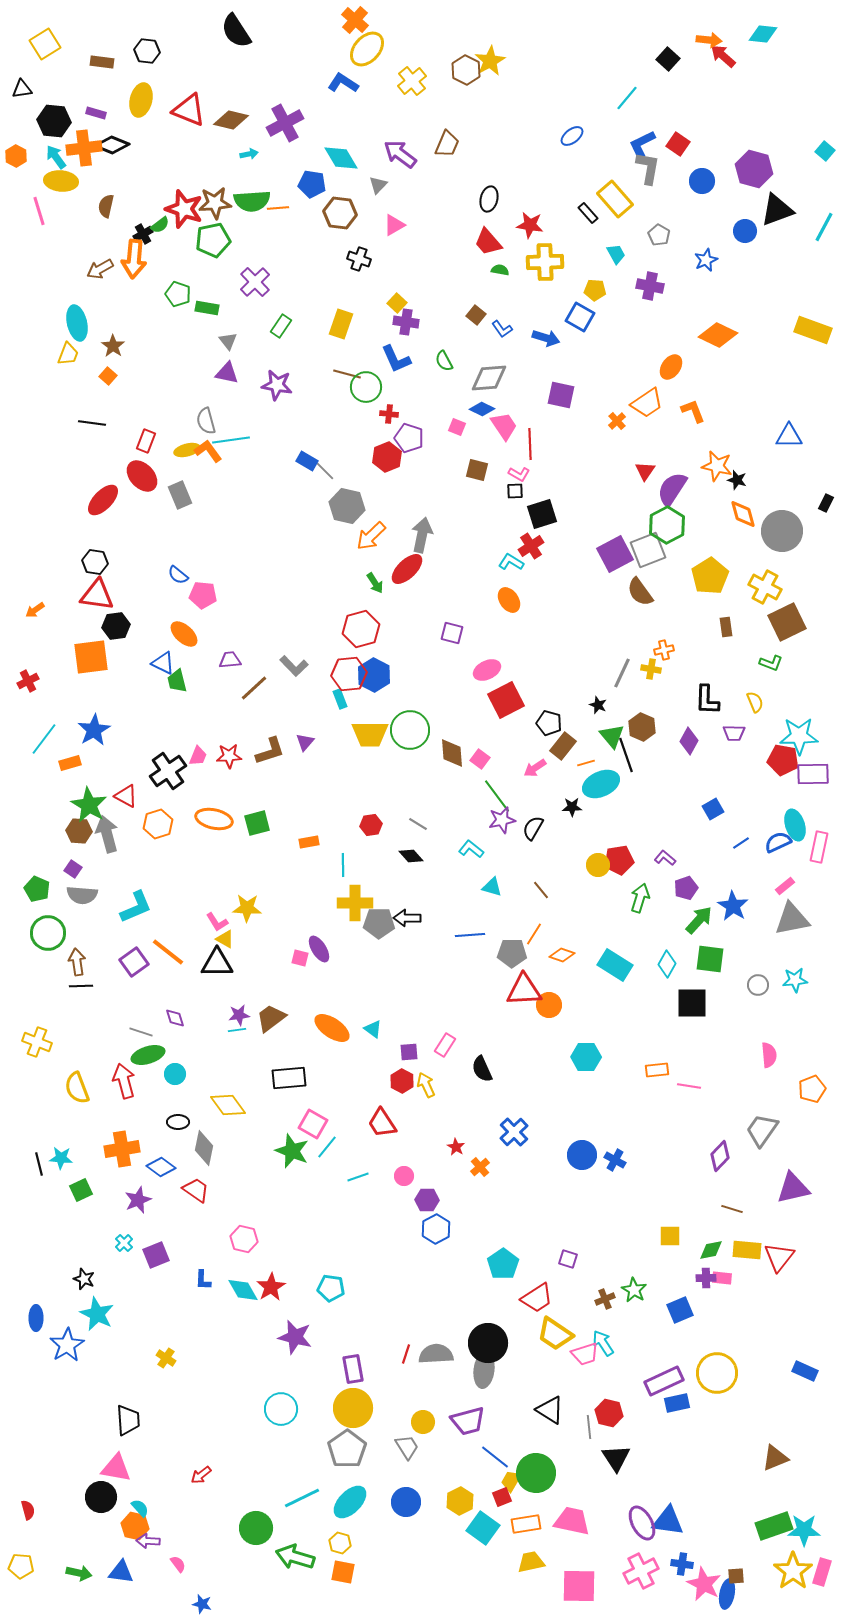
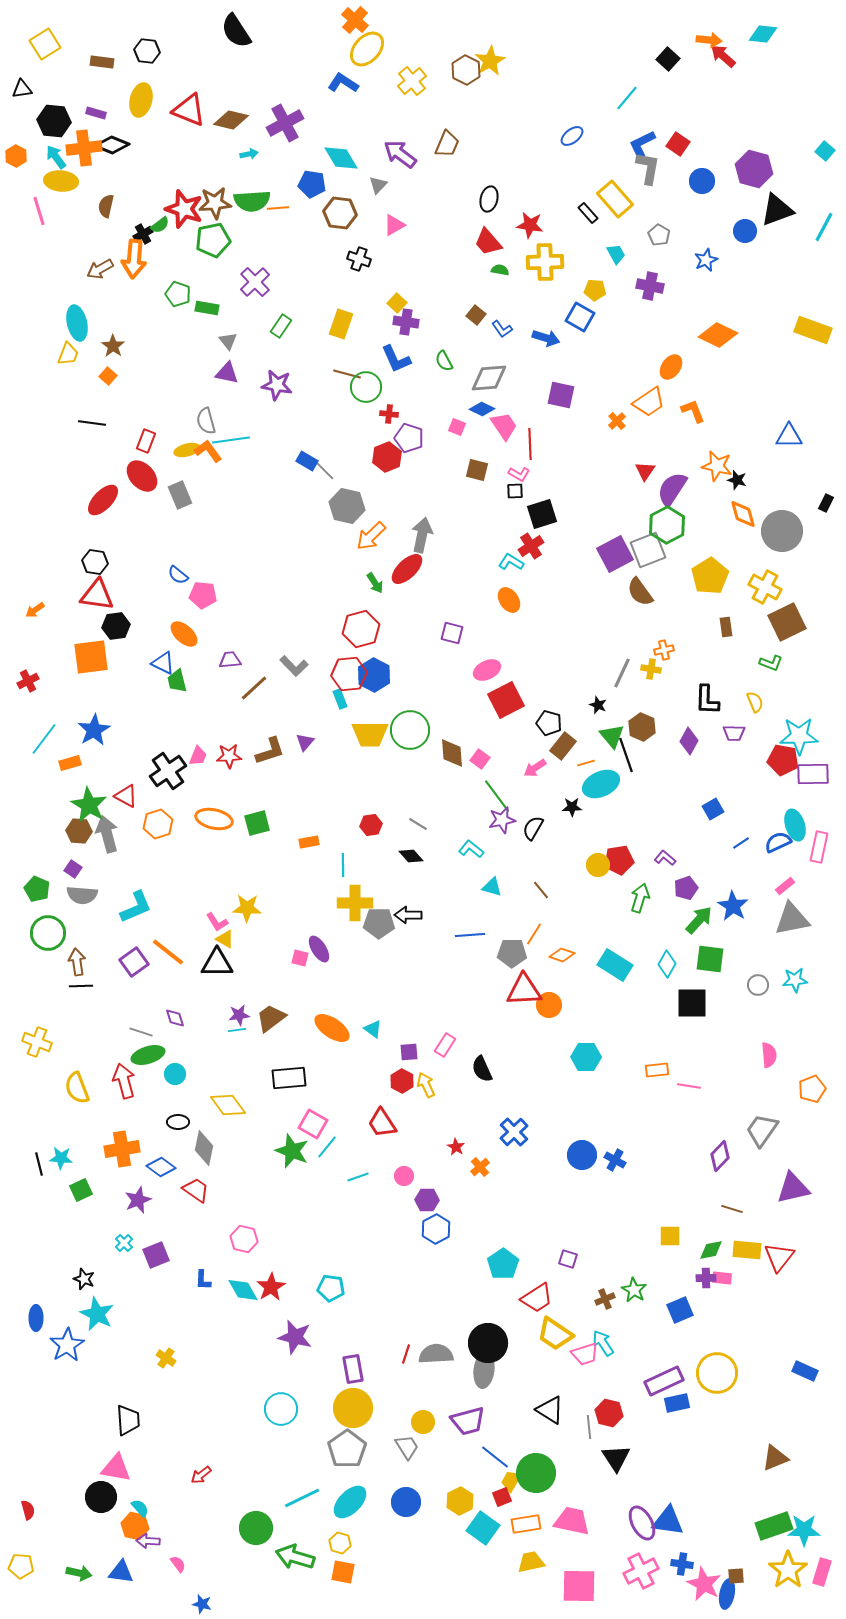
orange trapezoid at (647, 403): moved 2 px right, 1 px up
black arrow at (407, 918): moved 1 px right, 3 px up
yellow star at (793, 1571): moved 5 px left, 1 px up
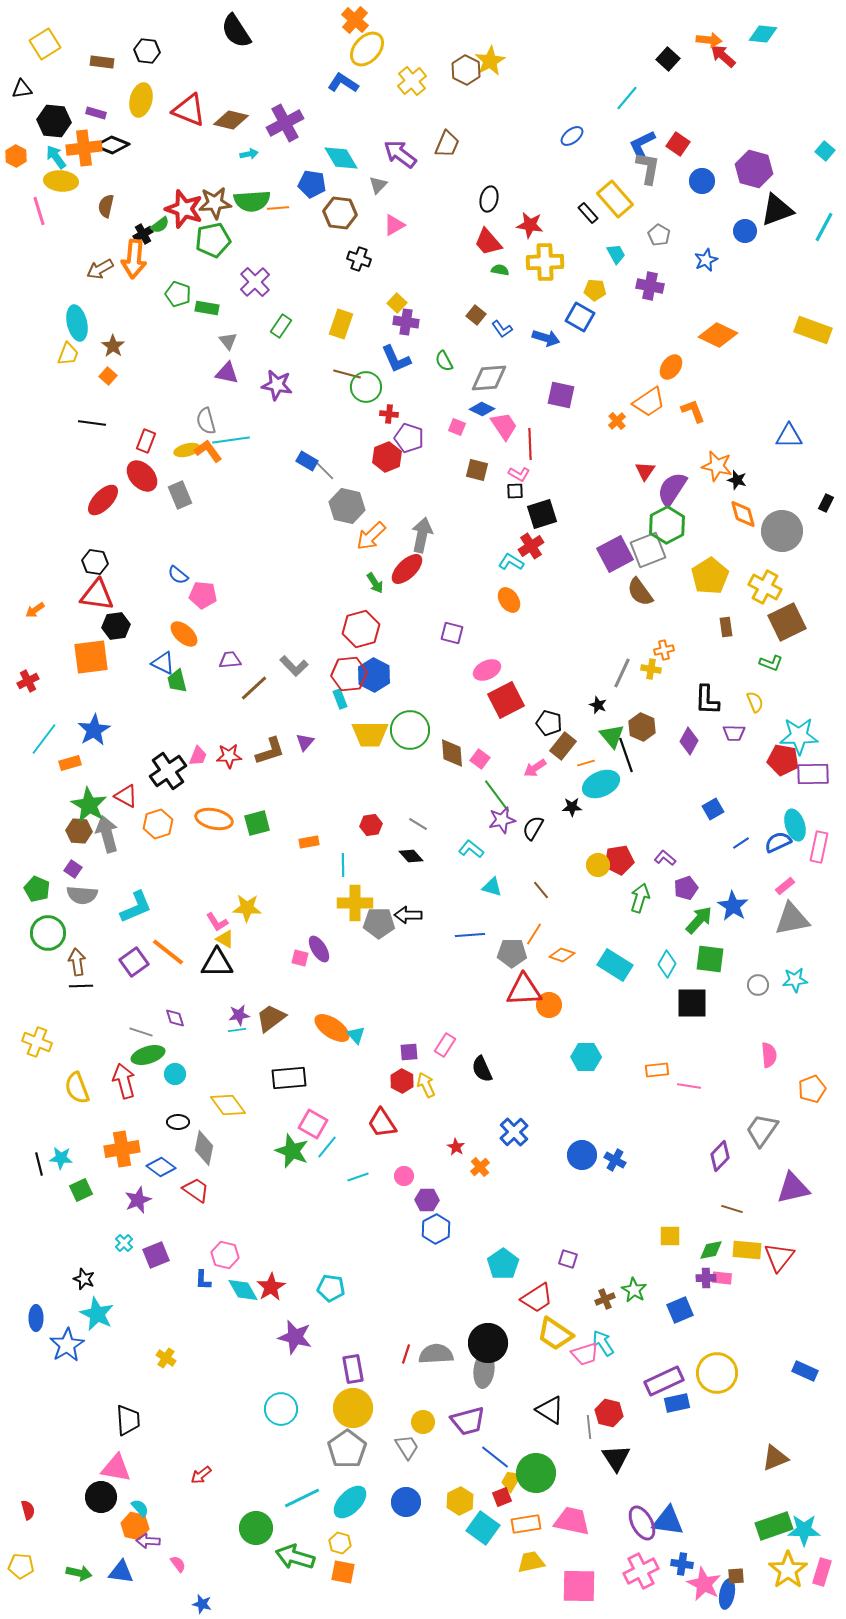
cyan triangle at (373, 1029): moved 17 px left, 6 px down; rotated 12 degrees clockwise
pink hexagon at (244, 1239): moved 19 px left, 16 px down
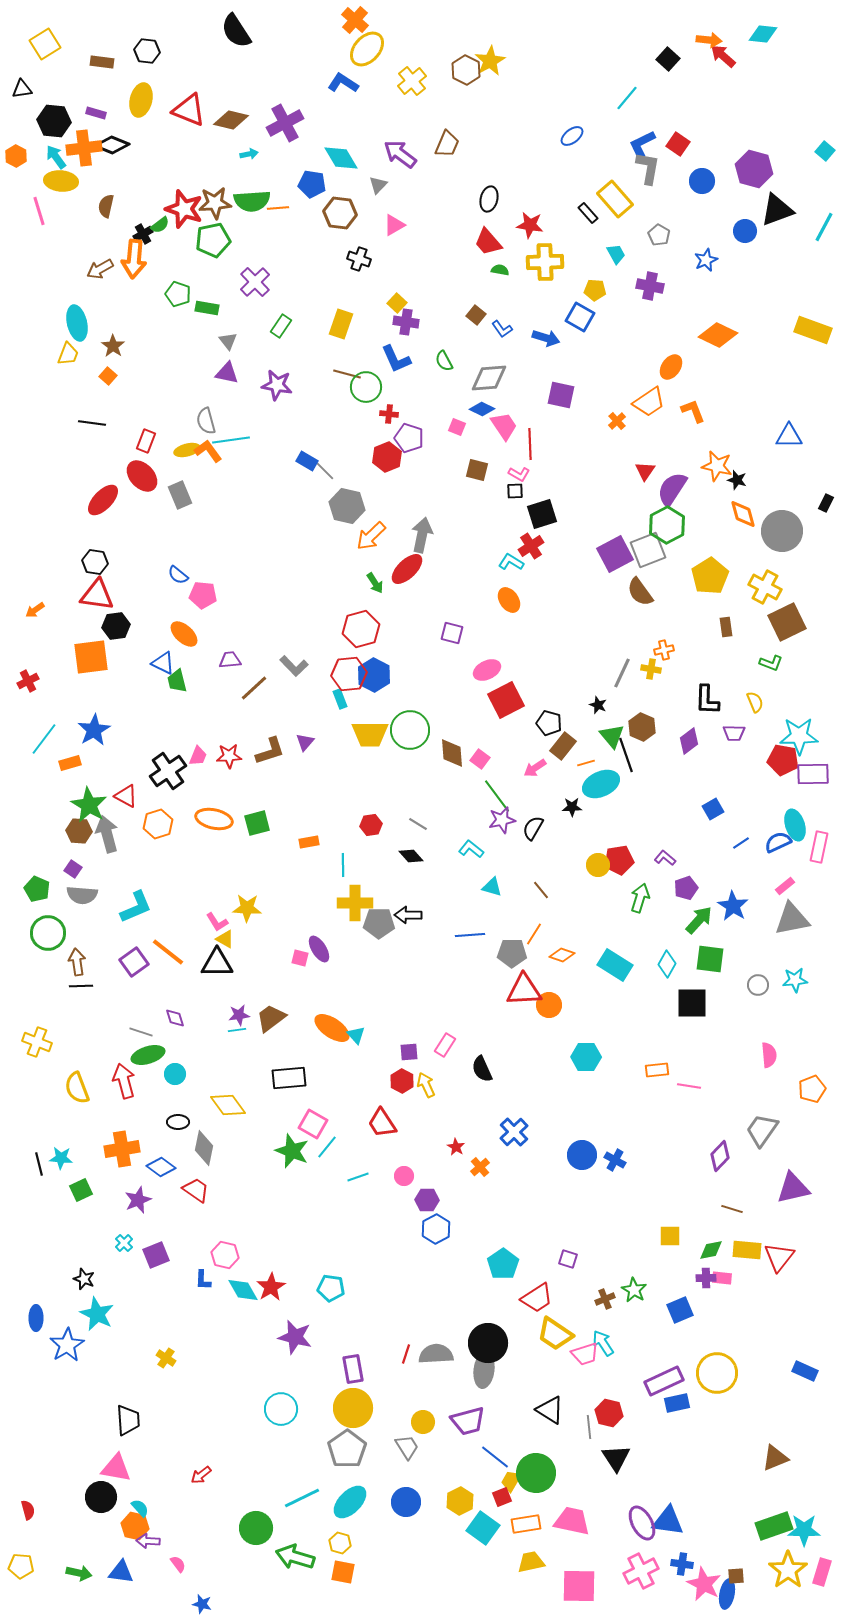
purple diamond at (689, 741): rotated 24 degrees clockwise
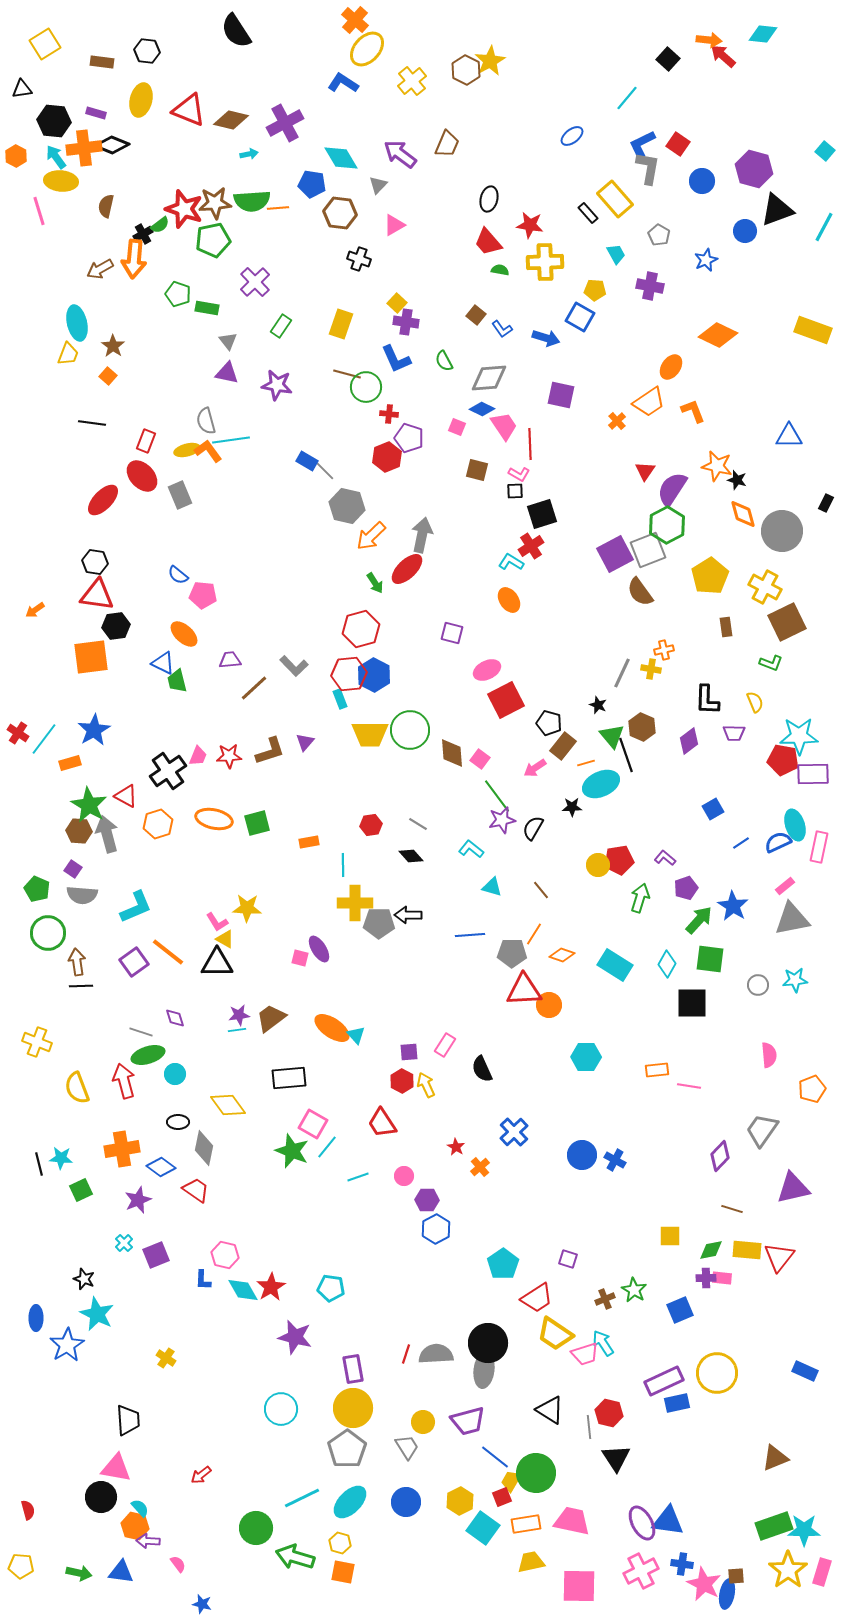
red cross at (28, 681): moved 10 px left, 52 px down; rotated 30 degrees counterclockwise
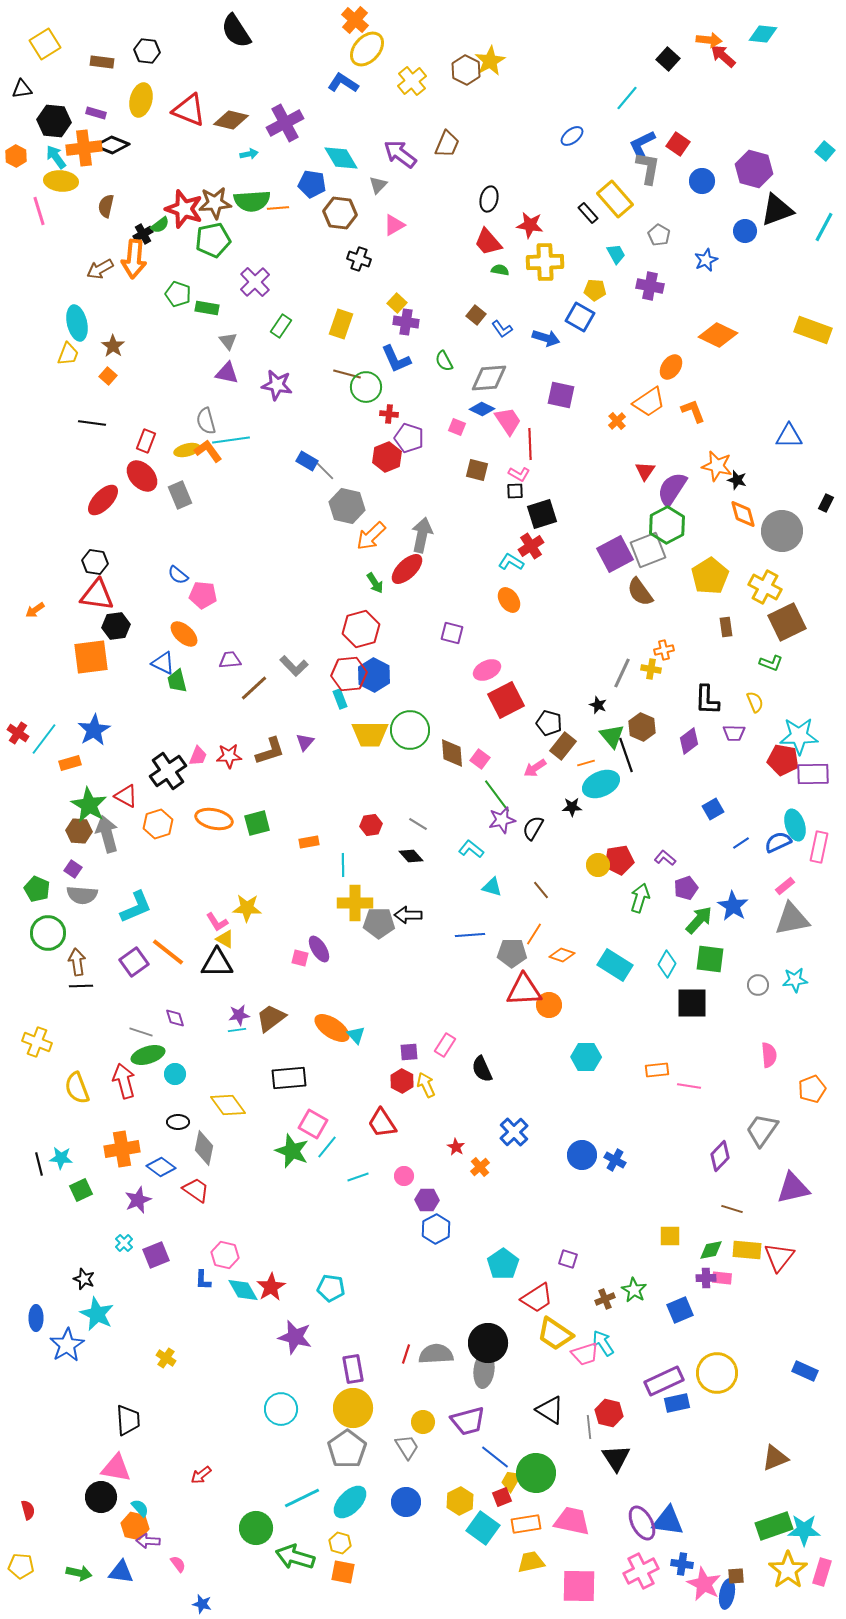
pink trapezoid at (504, 426): moved 4 px right, 5 px up
